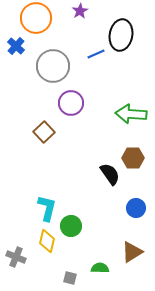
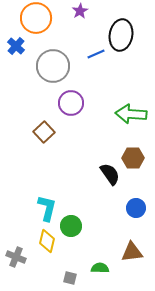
brown triangle: rotated 25 degrees clockwise
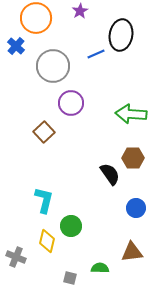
cyan L-shape: moved 3 px left, 8 px up
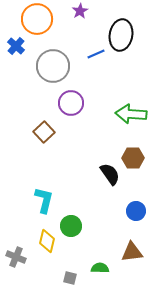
orange circle: moved 1 px right, 1 px down
blue circle: moved 3 px down
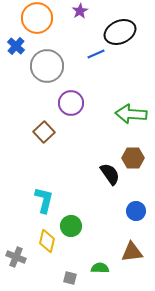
orange circle: moved 1 px up
black ellipse: moved 1 px left, 3 px up; rotated 56 degrees clockwise
gray circle: moved 6 px left
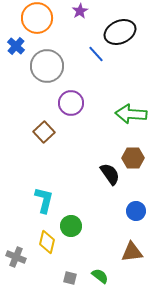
blue line: rotated 72 degrees clockwise
yellow diamond: moved 1 px down
green semicircle: moved 8 px down; rotated 36 degrees clockwise
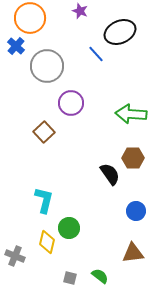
purple star: rotated 21 degrees counterclockwise
orange circle: moved 7 px left
green circle: moved 2 px left, 2 px down
brown triangle: moved 1 px right, 1 px down
gray cross: moved 1 px left, 1 px up
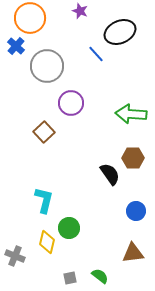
gray square: rotated 24 degrees counterclockwise
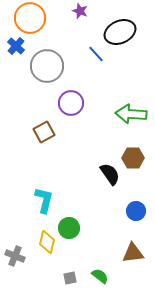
brown square: rotated 15 degrees clockwise
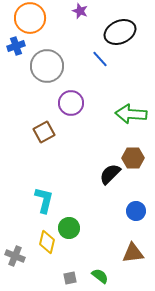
blue cross: rotated 30 degrees clockwise
blue line: moved 4 px right, 5 px down
black semicircle: rotated 100 degrees counterclockwise
